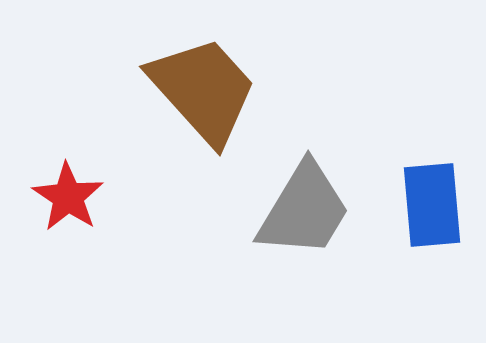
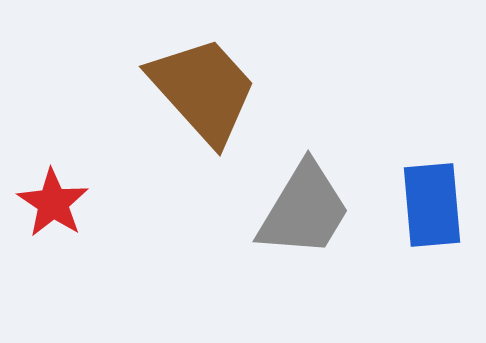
red star: moved 15 px left, 6 px down
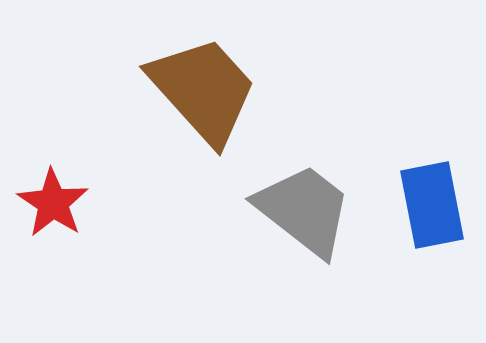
blue rectangle: rotated 6 degrees counterclockwise
gray trapezoid: rotated 83 degrees counterclockwise
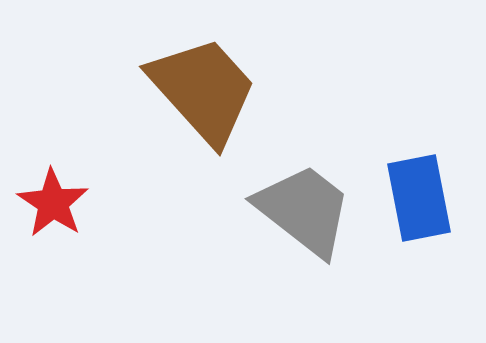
blue rectangle: moved 13 px left, 7 px up
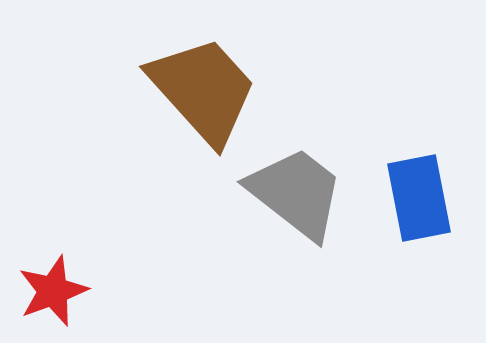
red star: moved 88 px down; rotated 18 degrees clockwise
gray trapezoid: moved 8 px left, 17 px up
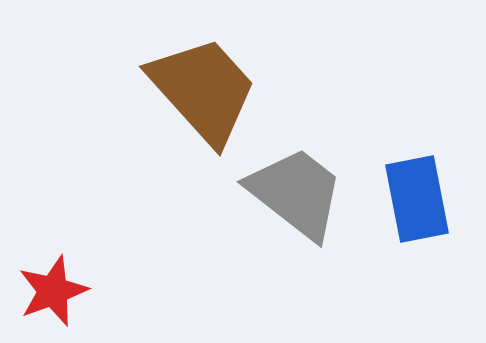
blue rectangle: moved 2 px left, 1 px down
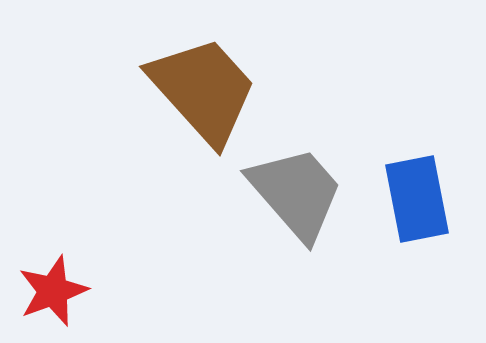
gray trapezoid: rotated 11 degrees clockwise
